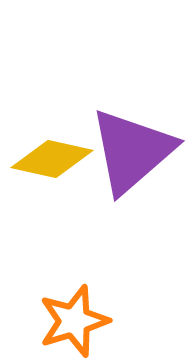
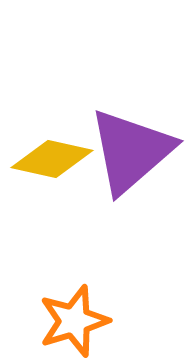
purple triangle: moved 1 px left
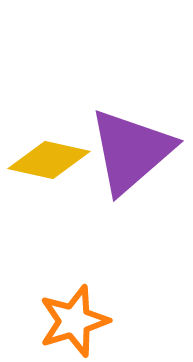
yellow diamond: moved 3 px left, 1 px down
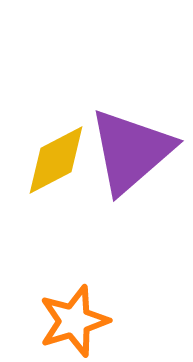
yellow diamond: moved 7 px right; rotated 40 degrees counterclockwise
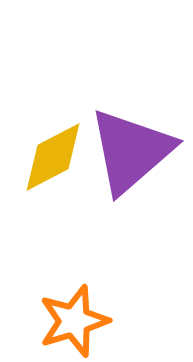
yellow diamond: moved 3 px left, 3 px up
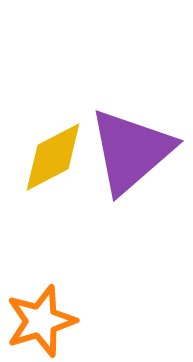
orange star: moved 33 px left
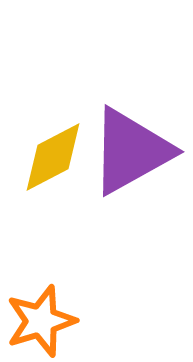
purple triangle: rotated 12 degrees clockwise
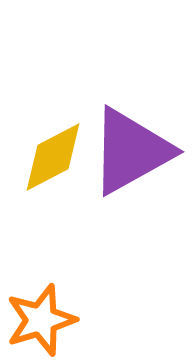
orange star: moved 1 px up
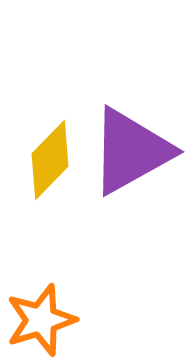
yellow diamond: moved 3 px left, 3 px down; rotated 18 degrees counterclockwise
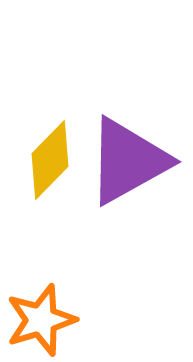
purple triangle: moved 3 px left, 10 px down
